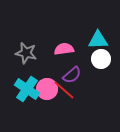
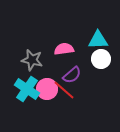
gray star: moved 6 px right, 7 px down
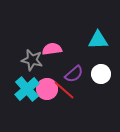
pink semicircle: moved 12 px left
white circle: moved 15 px down
purple semicircle: moved 2 px right, 1 px up
cyan cross: rotated 15 degrees clockwise
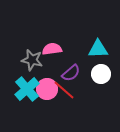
cyan triangle: moved 9 px down
purple semicircle: moved 3 px left, 1 px up
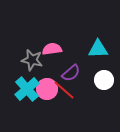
white circle: moved 3 px right, 6 px down
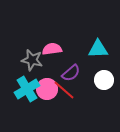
cyan cross: rotated 10 degrees clockwise
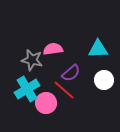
pink semicircle: moved 1 px right
pink circle: moved 1 px left, 14 px down
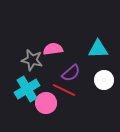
red line: rotated 15 degrees counterclockwise
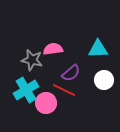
cyan cross: moved 1 px left, 1 px down
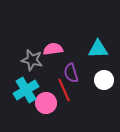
purple semicircle: rotated 114 degrees clockwise
red line: rotated 40 degrees clockwise
